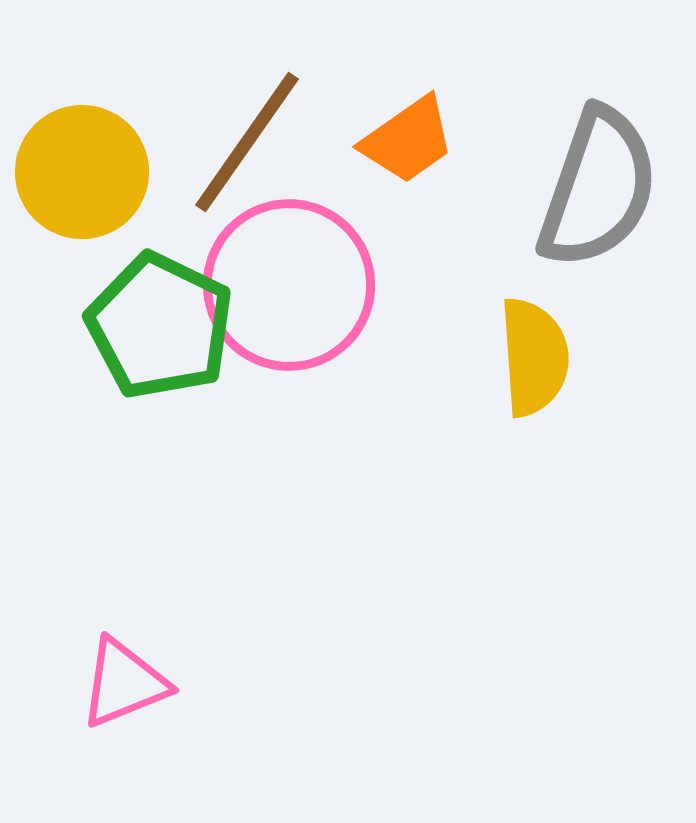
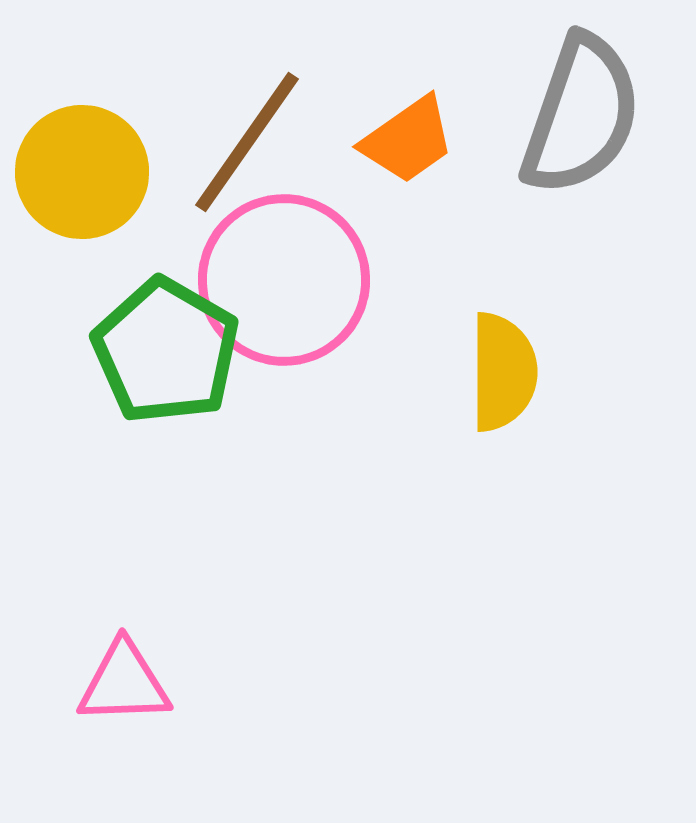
gray semicircle: moved 17 px left, 73 px up
pink circle: moved 5 px left, 5 px up
green pentagon: moved 6 px right, 25 px down; rotated 4 degrees clockwise
yellow semicircle: moved 31 px left, 15 px down; rotated 4 degrees clockwise
pink triangle: rotated 20 degrees clockwise
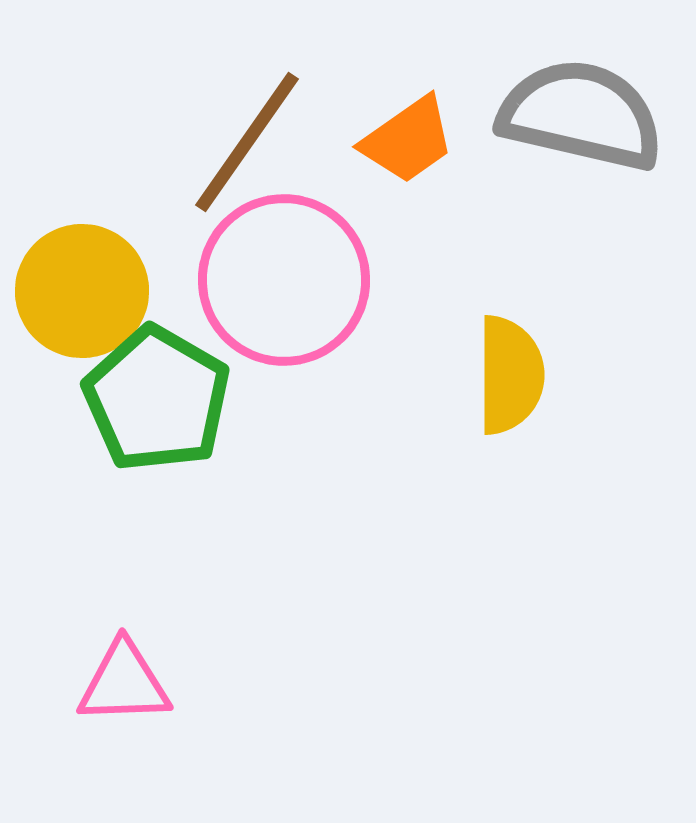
gray semicircle: rotated 96 degrees counterclockwise
yellow circle: moved 119 px down
green pentagon: moved 9 px left, 48 px down
yellow semicircle: moved 7 px right, 3 px down
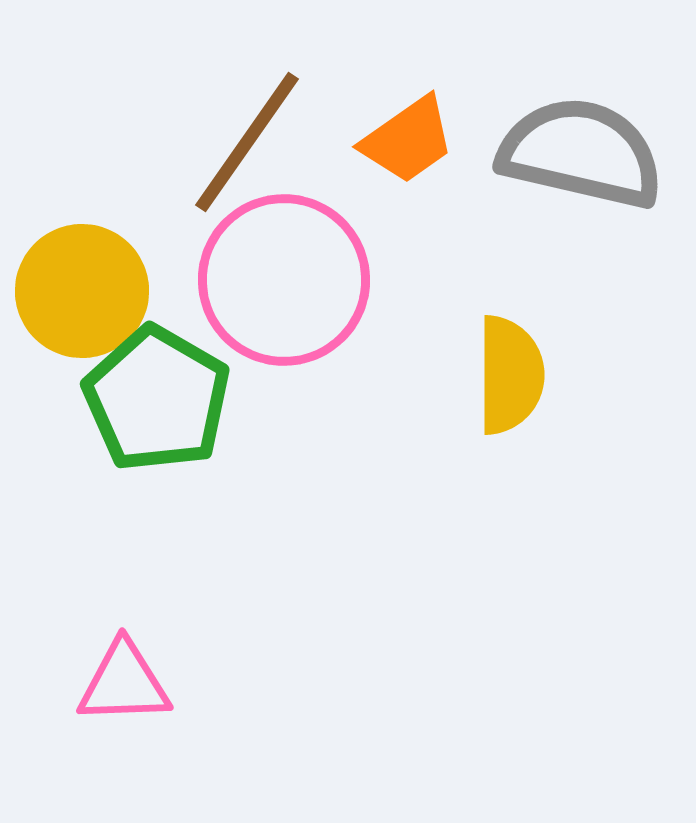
gray semicircle: moved 38 px down
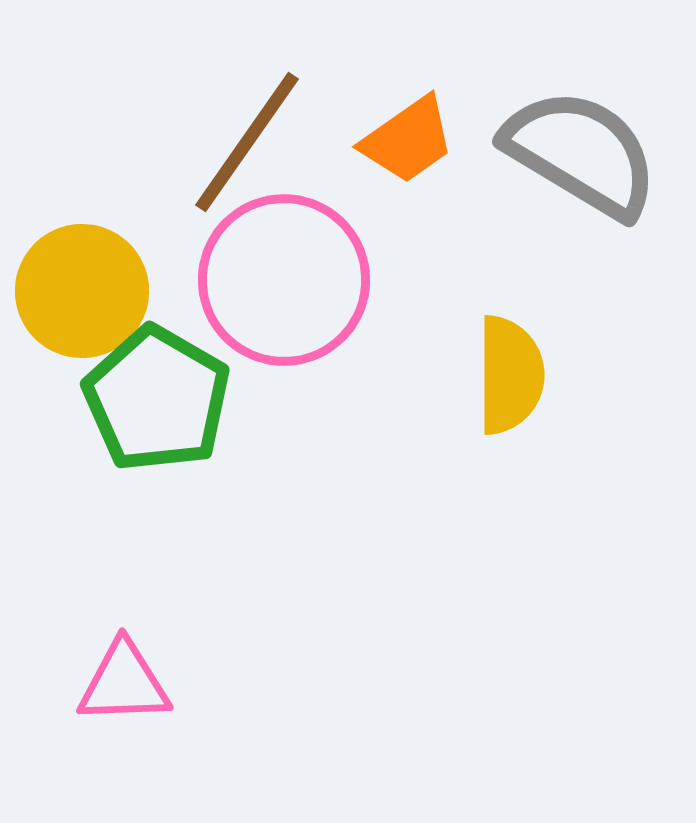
gray semicircle: rotated 18 degrees clockwise
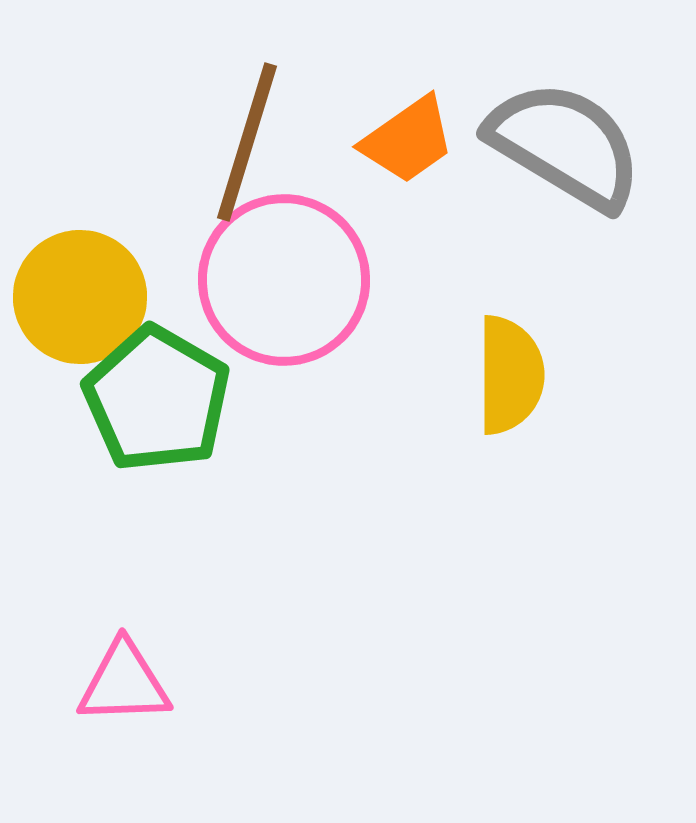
brown line: rotated 18 degrees counterclockwise
gray semicircle: moved 16 px left, 8 px up
yellow circle: moved 2 px left, 6 px down
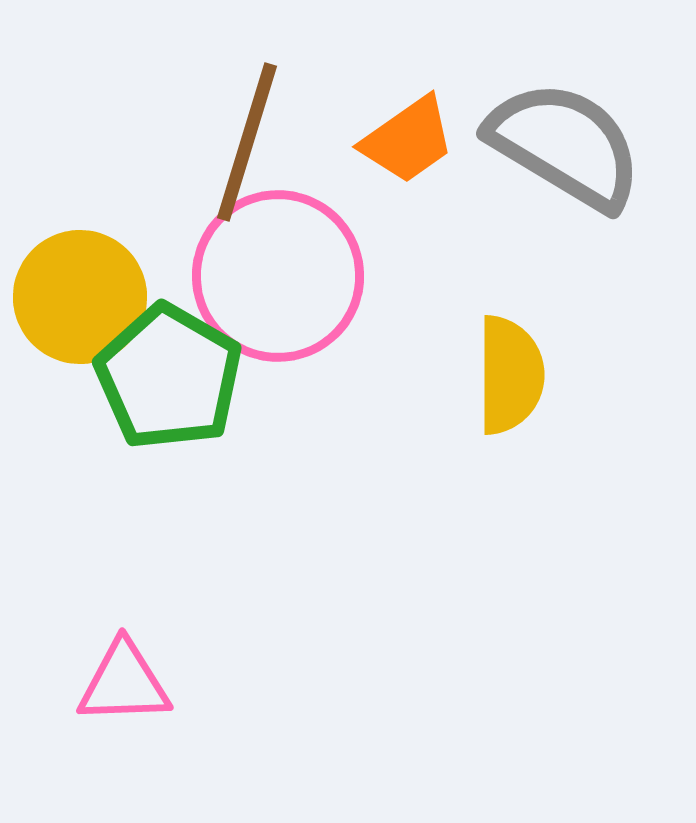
pink circle: moved 6 px left, 4 px up
green pentagon: moved 12 px right, 22 px up
